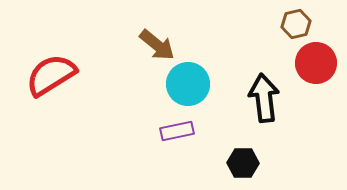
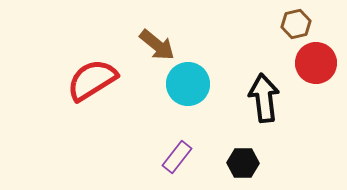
red semicircle: moved 41 px right, 5 px down
purple rectangle: moved 26 px down; rotated 40 degrees counterclockwise
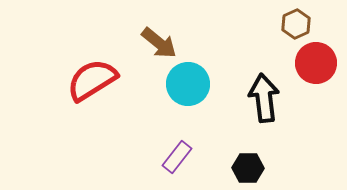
brown hexagon: rotated 12 degrees counterclockwise
brown arrow: moved 2 px right, 2 px up
black hexagon: moved 5 px right, 5 px down
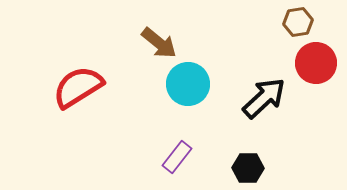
brown hexagon: moved 2 px right, 2 px up; rotated 16 degrees clockwise
red semicircle: moved 14 px left, 7 px down
black arrow: rotated 54 degrees clockwise
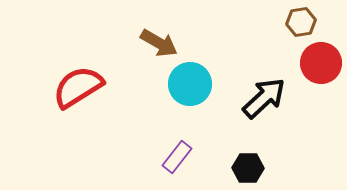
brown hexagon: moved 3 px right
brown arrow: rotated 9 degrees counterclockwise
red circle: moved 5 px right
cyan circle: moved 2 px right
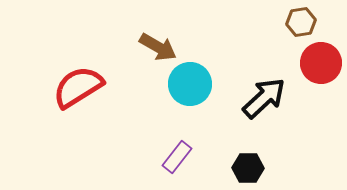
brown arrow: moved 1 px left, 4 px down
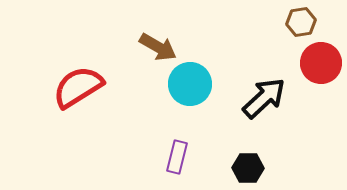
purple rectangle: rotated 24 degrees counterclockwise
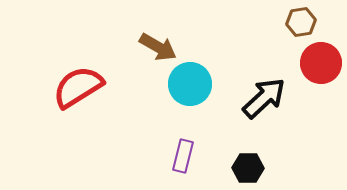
purple rectangle: moved 6 px right, 1 px up
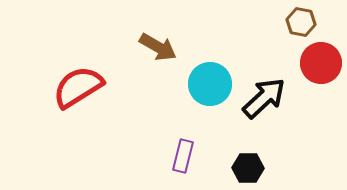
brown hexagon: rotated 20 degrees clockwise
cyan circle: moved 20 px right
